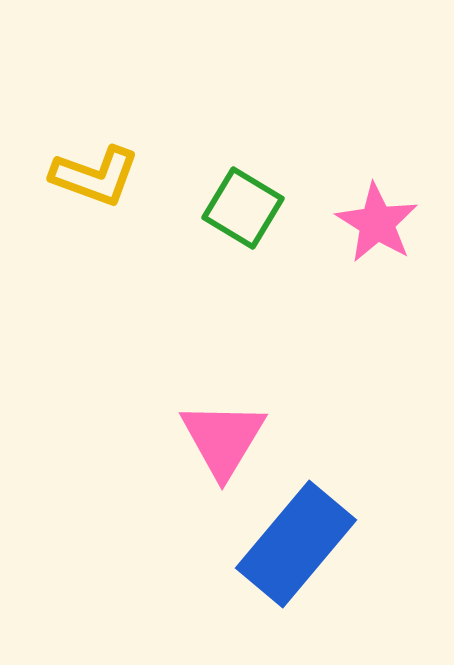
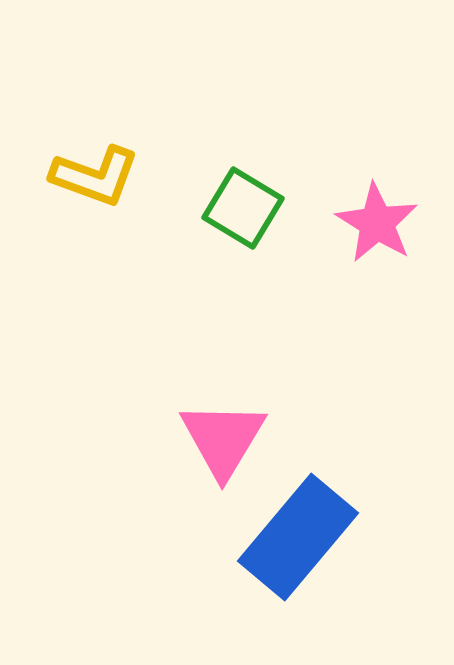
blue rectangle: moved 2 px right, 7 px up
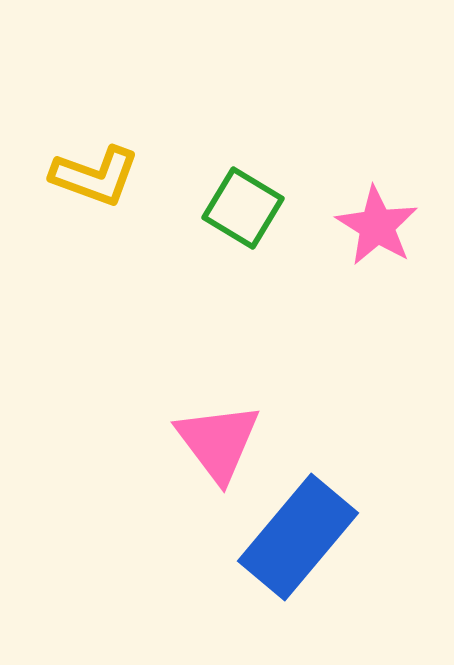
pink star: moved 3 px down
pink triangle: moved 5 px left, 3 px down; rotated 8 degrees counterclockwise
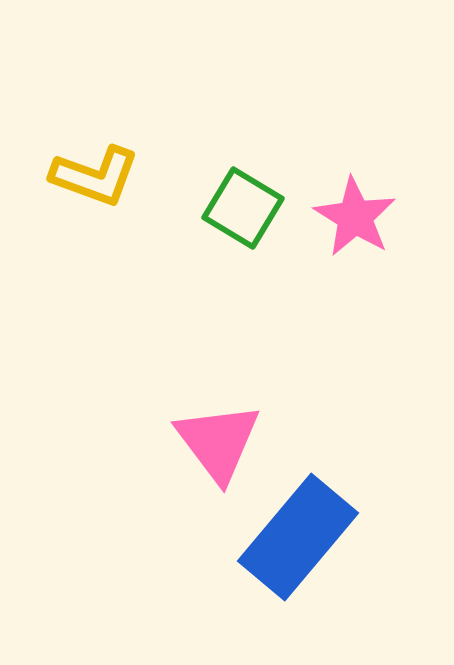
pink star: moved 22 px left, 9 px up
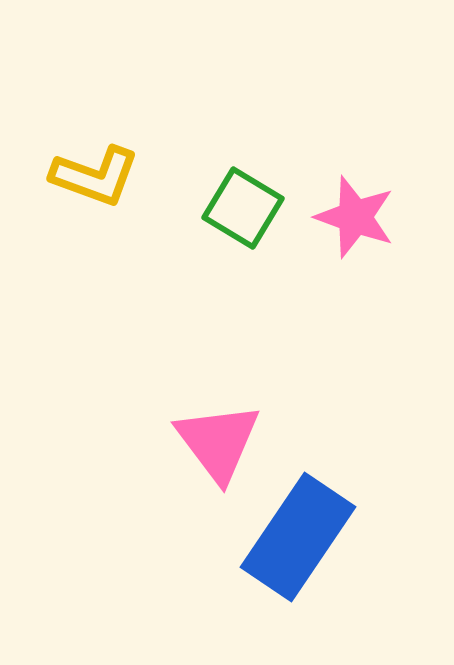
pink star: rotated 12 degrees counterclockwise
blue rectangle: rotated 6 degrees counterclockwise
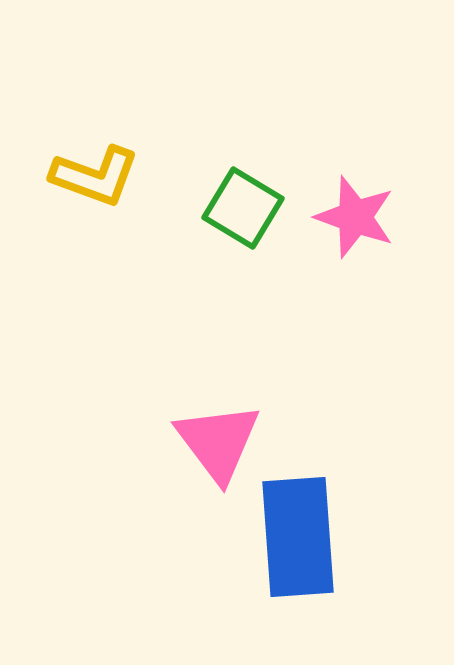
blue rectangle: rotated 38 degrees counterclockwise
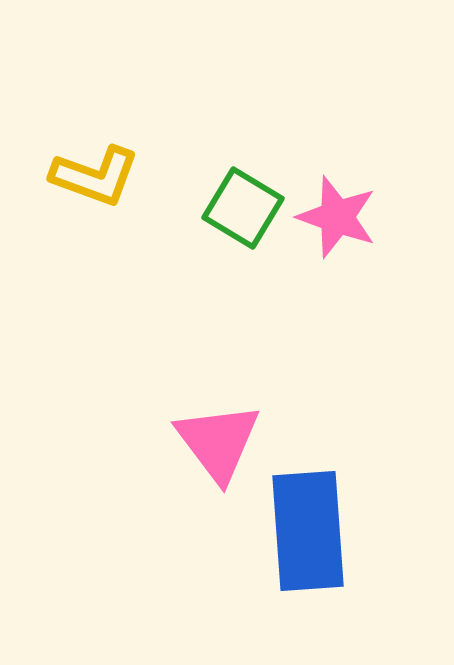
pink star: moved 18 px left
blue rectangle: moved 10 px right, 6 px up
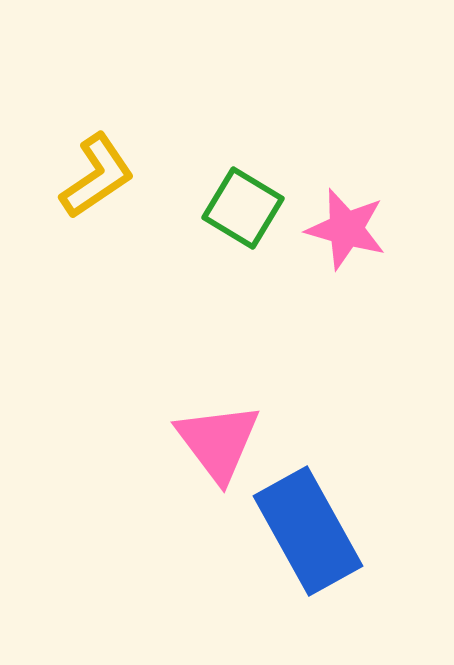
yellow L-shape: moved 2 px right; rotated 54 degrees counterclockwise
pink star: moved 9 px right, 12 px down; rotated 4 degrees counterclockwise
blue rectangle: rotated 25 degrees counterclockwise
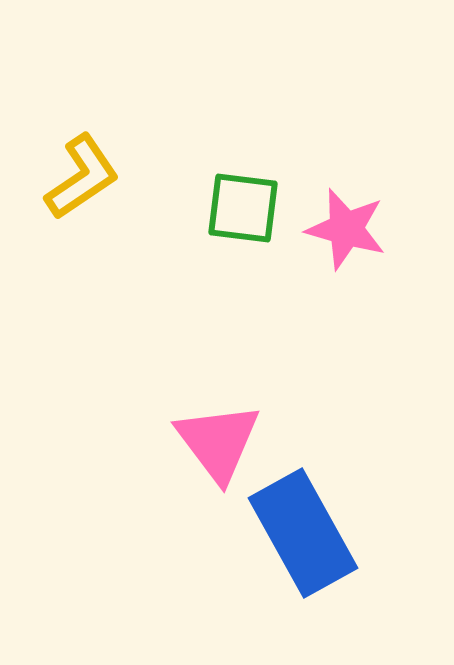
yellow L-shape: moved 15 px left, 1 px down
green square: rotated 24 degrees counterclockwise
blue rectangle: moved 5 px left, 2 px down
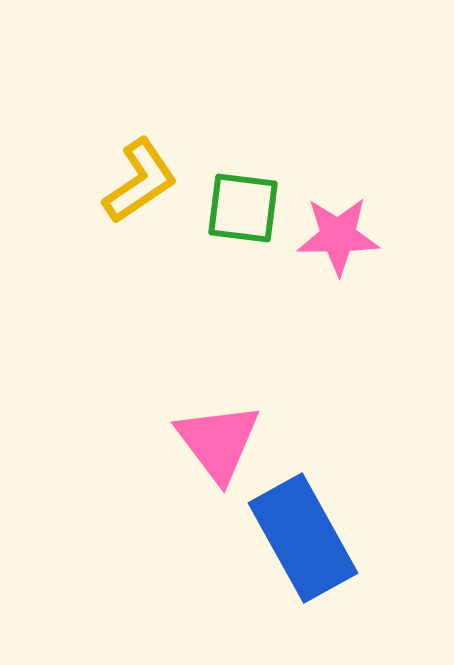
yellow L-shape: moved 58 px right, 4 px down
pink star: moved 8 px left, 7 px down; rotated 16 degrees counterclockwise
blue rectangle: moved 5 px down
